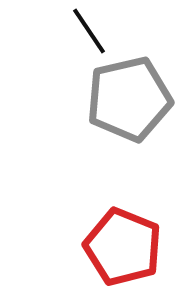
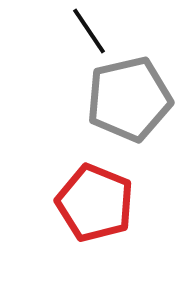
red pentagon: moved 28 px left, 44 px up
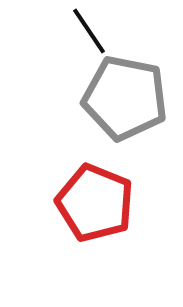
gray pentagon: moved 4 px left, 1 px up; rotated 24 degrees clockwise
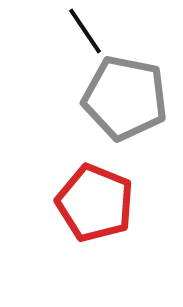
black line: moved 4 px left
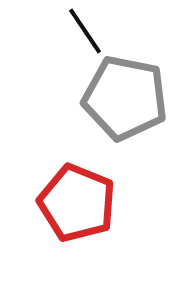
red pentagon: moved 18 px left
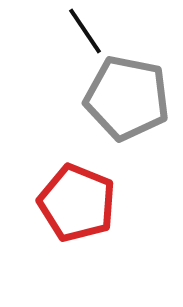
gray pentagon: moved 2 px right
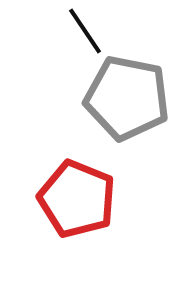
red pentagon: moved 4 px up
